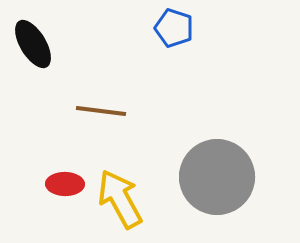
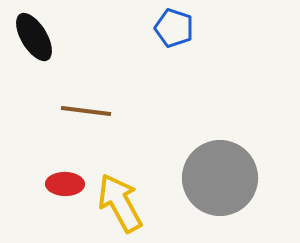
black ellipse: moved 1 px right, 7 px up
brown line: moved 15 px left
gray circle: moved 3 px right, 1 px down
yellow arrow: moved 4 px down
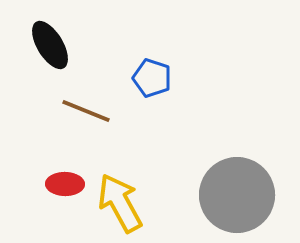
blue pentagon: moved 22 px left, 50 px down
black ellipse: moved 16 px right, 8 px down
brown line: rotated 15 degrees clockwise
gray circle: moved 17 px right, 17 px down
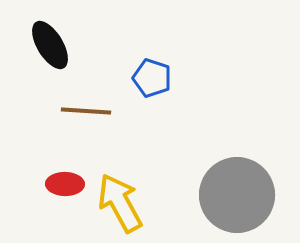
brown line: rotated 18 degrees counterclockwise
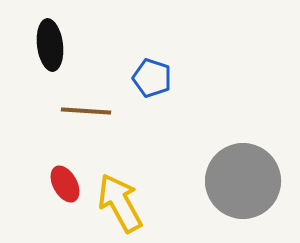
black ellipse: rotated 24 degrees clockwise
red ellipse: rotated 60 degrees clockwise
gray circle: moved 6 px right, 14 px up
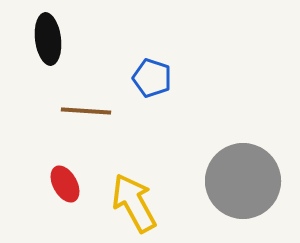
black ellipse: moved 2 px left, 6 px up
yellow arrow: moved 14 px right
